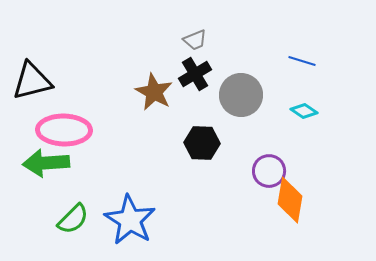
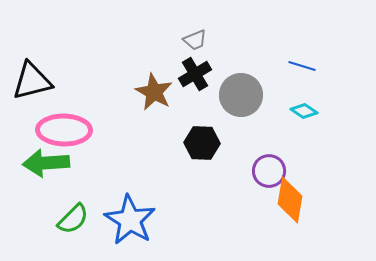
blue line: moved 5 px down
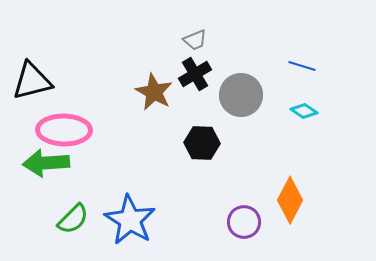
purple circle: moved 25 px left, 51 px down
orange diamond: rotated 18 degrees clockwise
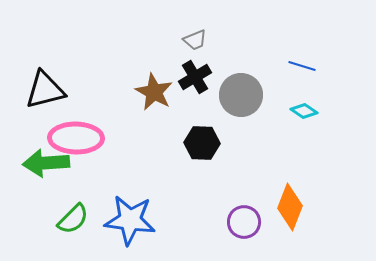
black cross: moved 3 px down
black triangle: moved 13 px right, 9 px down
pink ellipse: moved 12 px right, 8 px down
orange diamond: moved 7 px down; rotated 6 degrees counterclockwise
blue star: rotated 24 degrees counterclockwise
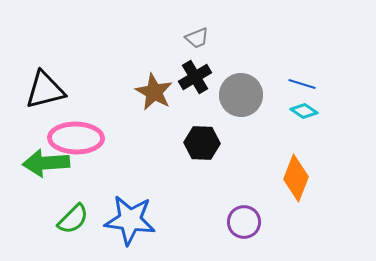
gray trapezoid: moved 2 px right, 2 px up
blue line: moved 18 px down
orange diamond: moved 6 px right, 29 px up
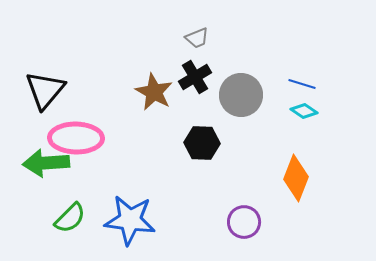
black triangle: rotated 36 degrees counterclockwise
green semicircle: moved 3 px left, 1 px up
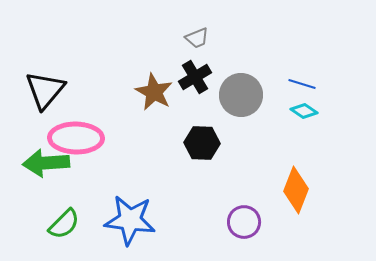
orange diamond: moved 12 px down
green semicircle: moved 6 px left, 6 px down
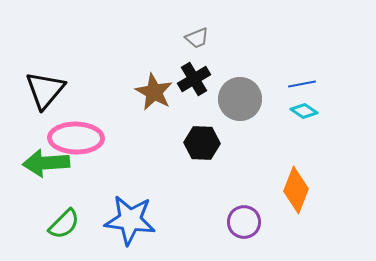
black cross: moved 1 px left, 2 px down
blue line: rotated 28 degrees counterclockwise
gray circle: moved 1 px left, 4 px down
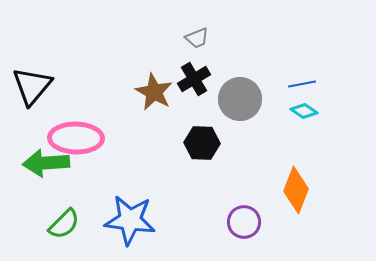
black triangle: moved 13 px left, 4 px up
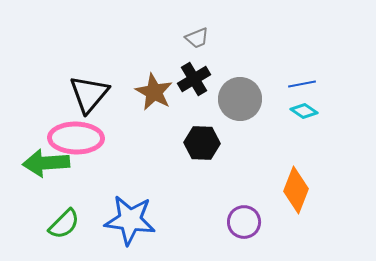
black triangle: moved 57 px right, 8 px down
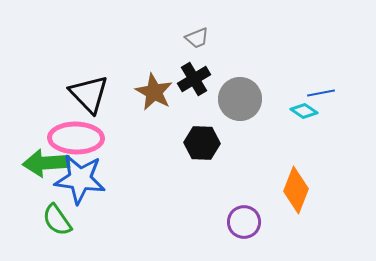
blue line: moved 19 px right, 9 px down
black triangle: rotated 24 degrees counterclockwise
blue star: moved 50 px left, 41 px up
green semicircle: moved 7 px left, 4 px up; rotated 100 degrees clockwise
